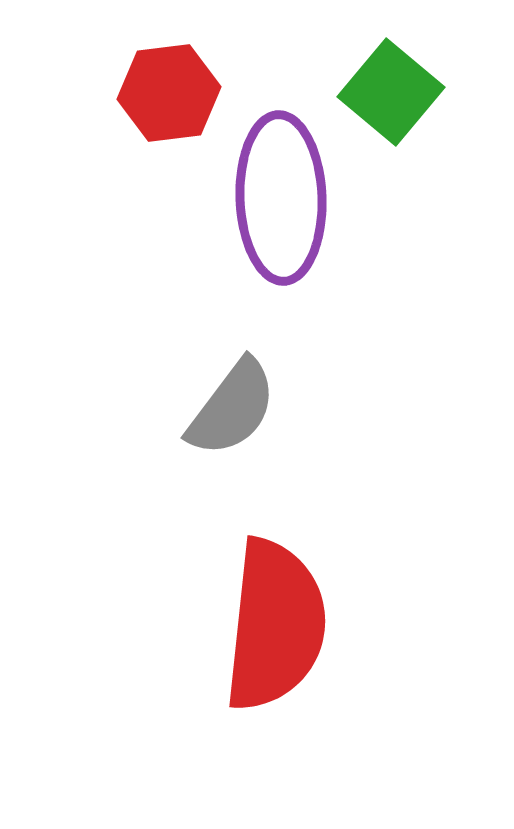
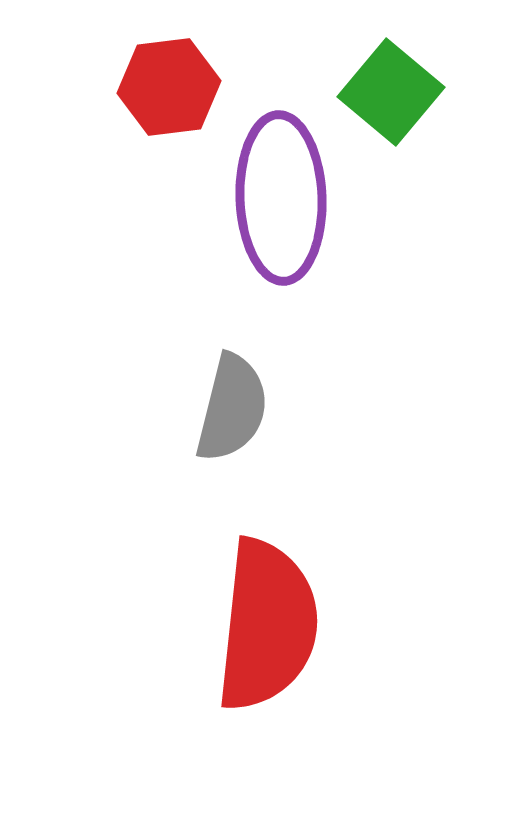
red hexagon: moved 6 px up
gray semicircle: rotated 23 degrees counterclockwise
red semicircle: moved 8 px left
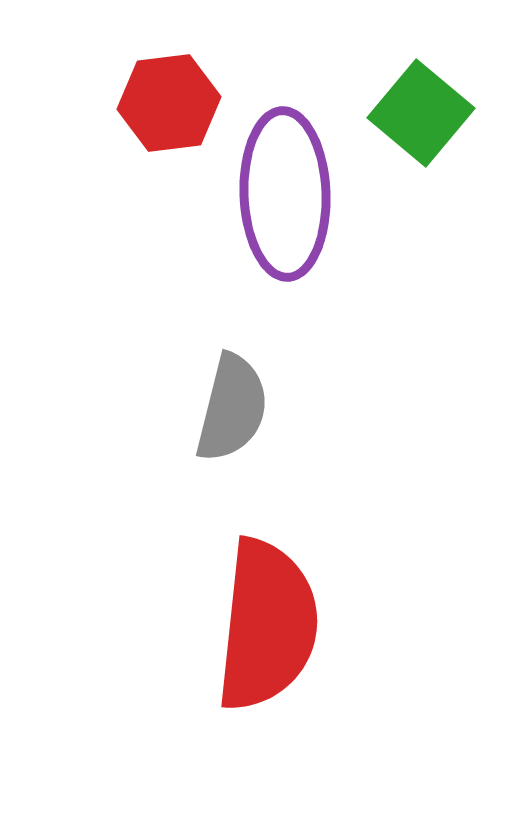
red hexagon: moved 16 px down
green square: moved 30 px right, 21 px down
purple ellipse: moved 4 px right, 4 px up
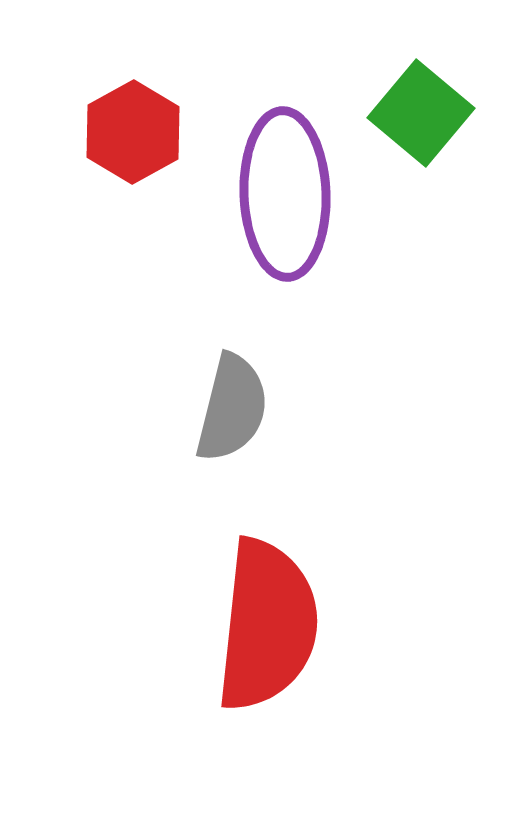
red hexagon: moved 36 px left, 29 px down; rotated 22 degrees counterclockwise
